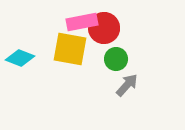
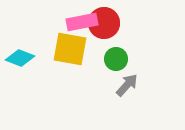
red circle: moved 5 px up
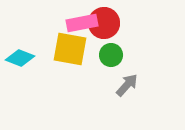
pink rectangle: moved 1 px down
green circle: moved 5 px left, 4 px up
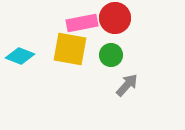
red circle: moved 11 px right, 5 px up
cyan diamond: moved 2 px up
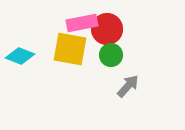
red circle: moved 8 px left, 11 px down
gray arrow: moved 1 px right, 1 px down
